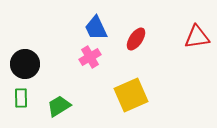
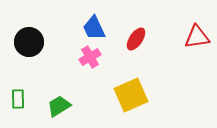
blue trapezoid: moved 2 px left
black circle: moved 4 px right, 22 px up
green rectangle: moved 3 px left, 1 px down
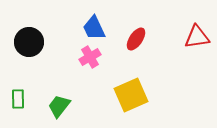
green trapezoid: rotated 20 degrees counterclockwise
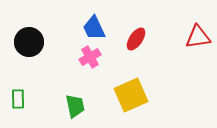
red triangle: moved 1 px right
green trapezoid: moved 16 px right; rotated 130 degrees clockwise
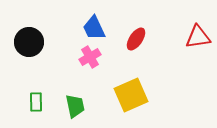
green rectangle: moved 18 px right, 3 px down
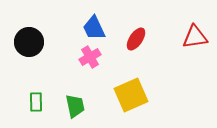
red triangle: moved 3 px left
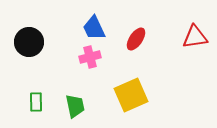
pink cross: rotated 15 degrees clockwise
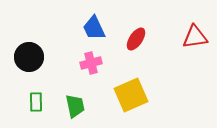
black circle: moved 15 px down
pink cross: moved 1 px right, 6 px down
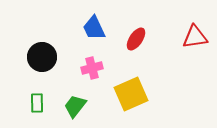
black circle: moved 13 px right
pink cross: moved 1 px right, 5 px down
yellow square: moved 1 px up
green rectangle: moved 1 px right, 1 px down
green trapezoid: rotated 130 degrees counterclockwise
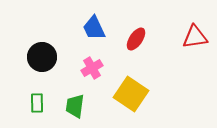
pink cross: rotated 15 degrees counterclockwise
yellow square: rotated 32 degrees counterclockwise
green trapezoid: rotated 30 degrees counterclockwise
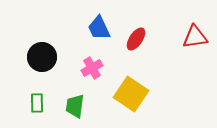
blue trapezoid: moved 5 px right
